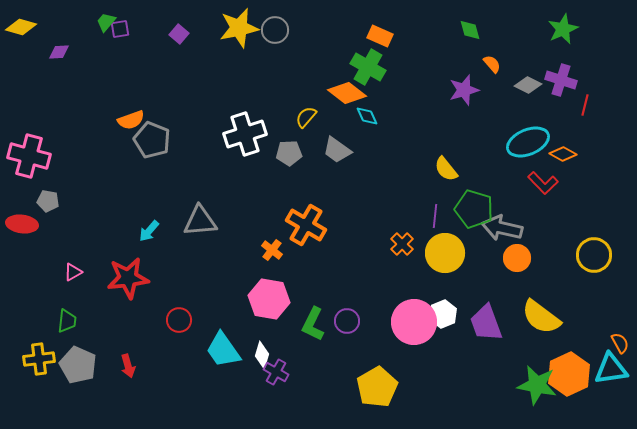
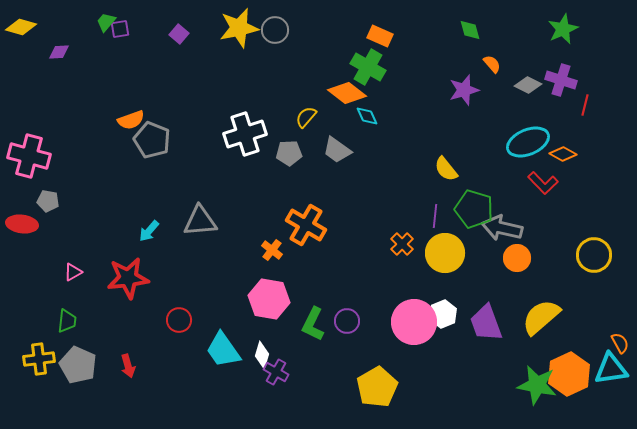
yellow semicircle at (541, 317): rotated 102 degrees clockwise
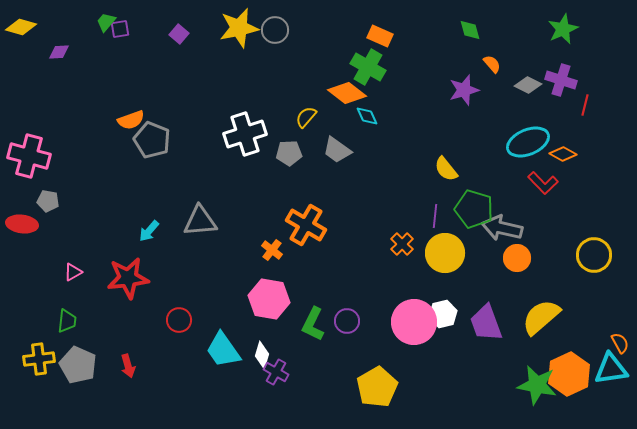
white hexagon at (443, 314): rotated 8 degrees clockwise
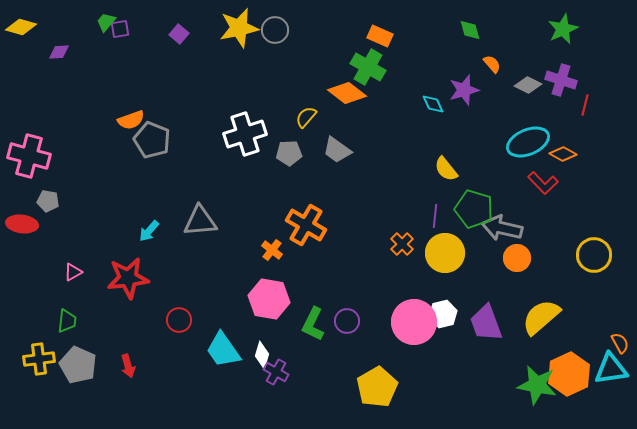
cyan diamond at (367, 116): moved 66 px right, 12 px up
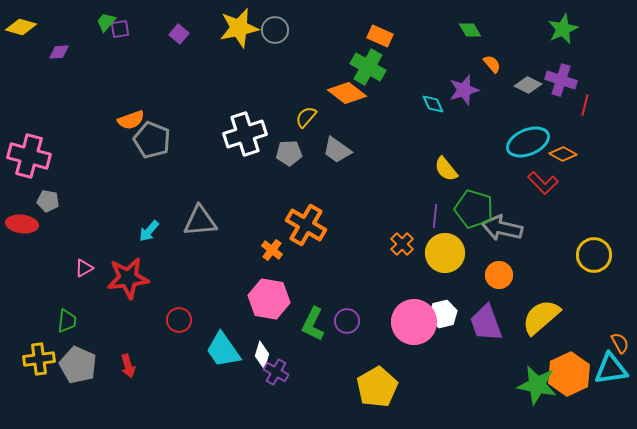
green diamond at (470, 30): rotated 15 degrees counterclockwise
orange circle at (517, 258): moved 18 px left, 17 px down
pink triangle at (73, 272): moved 11 px right, 4 px up
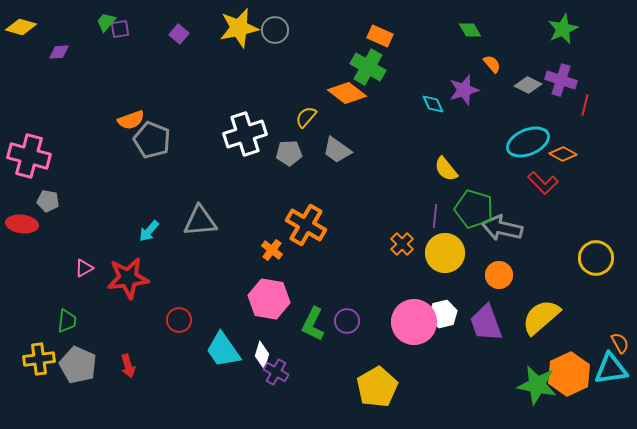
yellow circle at (594, 255): moved 2 px right, 3 px down
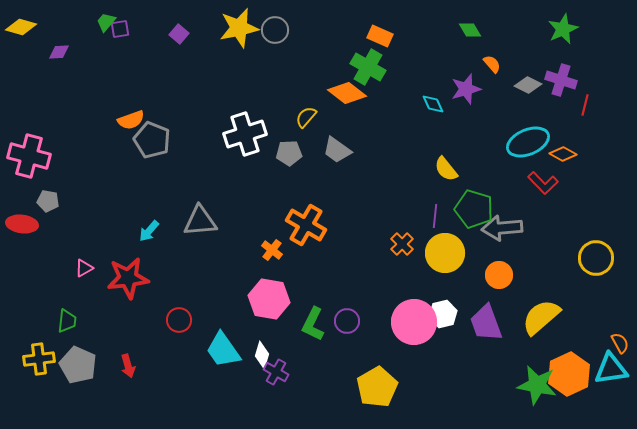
purple star at (464, 90): moved 2 px right, 1 px up
gray arrow at (502, 228): rotated 18 degrees counterclockwise
